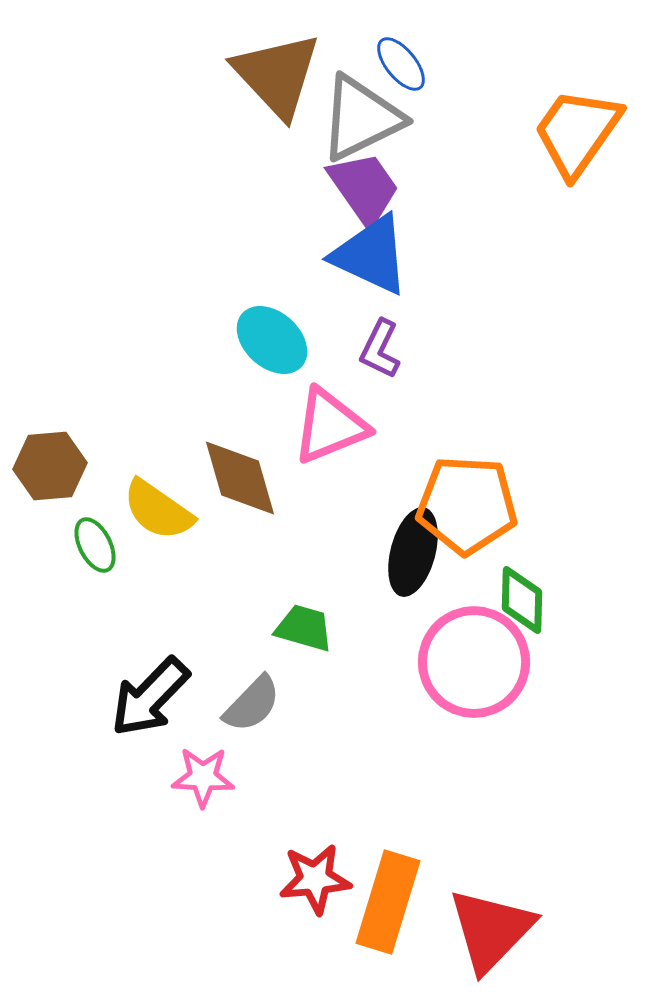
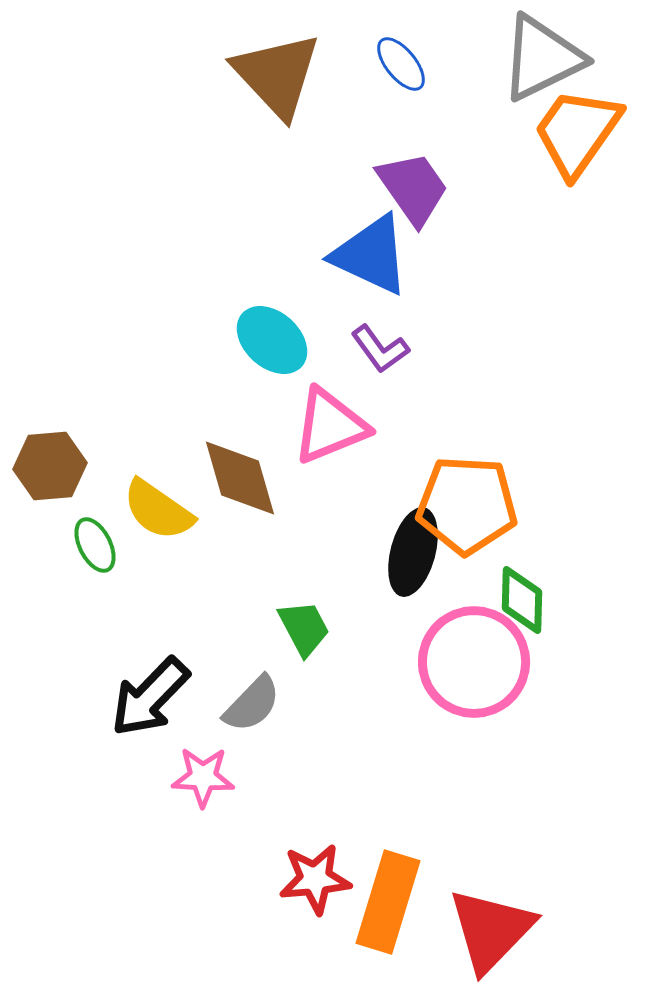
gray triangle: moved 181 px right, 60 px up
purple trapezoid: moved 49 px right
purple L-shape: rotated 62 degrees counterclockwise
green trapezoid: rotated 46 degrees clockwise
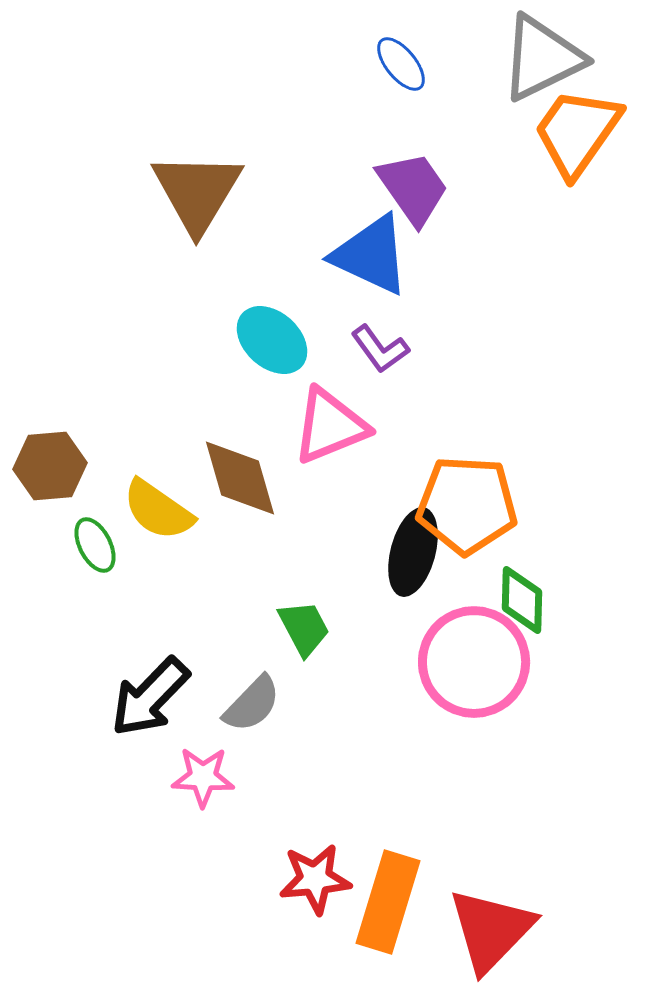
brown triangle: moved 80 px left, 117 px down; rotated 14 degrees clockwise
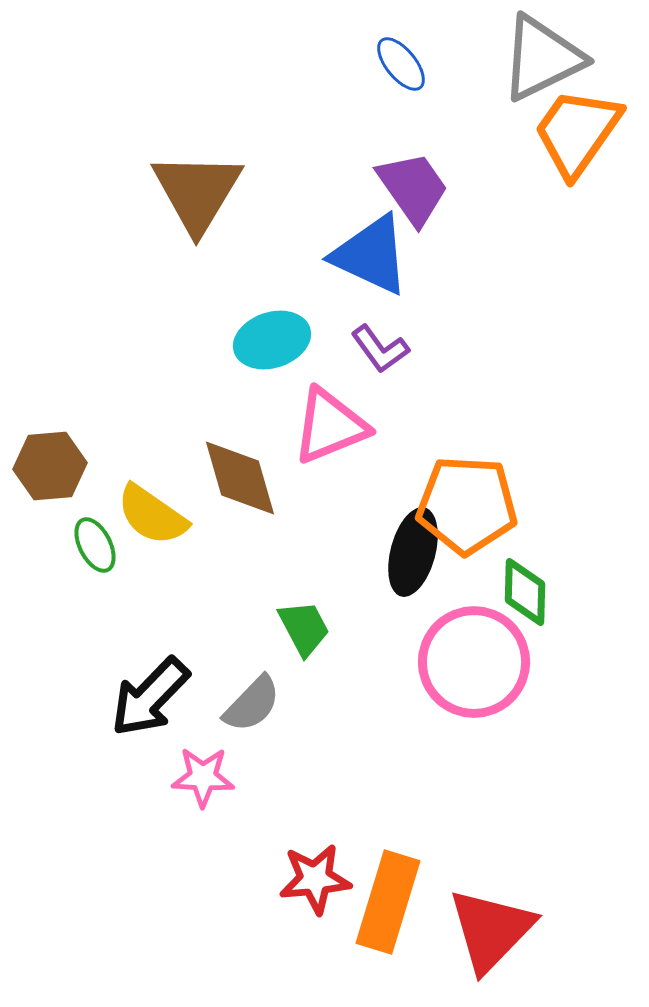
cyan ellipse: rotated 60 degrees counterclockwise
yellow semicircle: moved 6 px left, 5 px down
green diamond: moved 3 px right, 8 px up
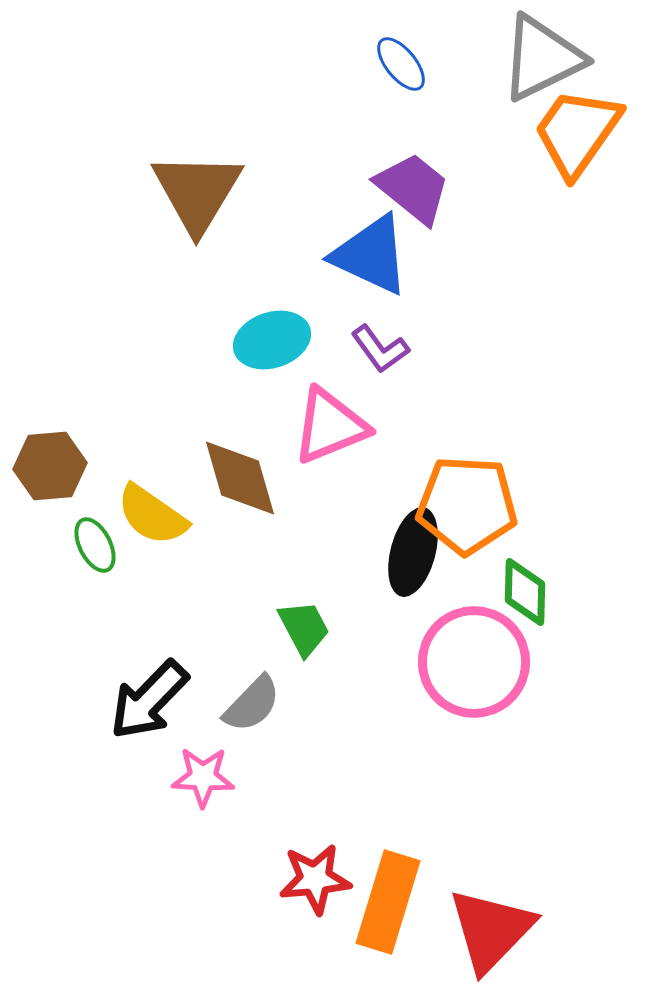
purple trapezoid: rotated 16 degrees counterclockwise
black arrow: moved 1 px left, 3 px down
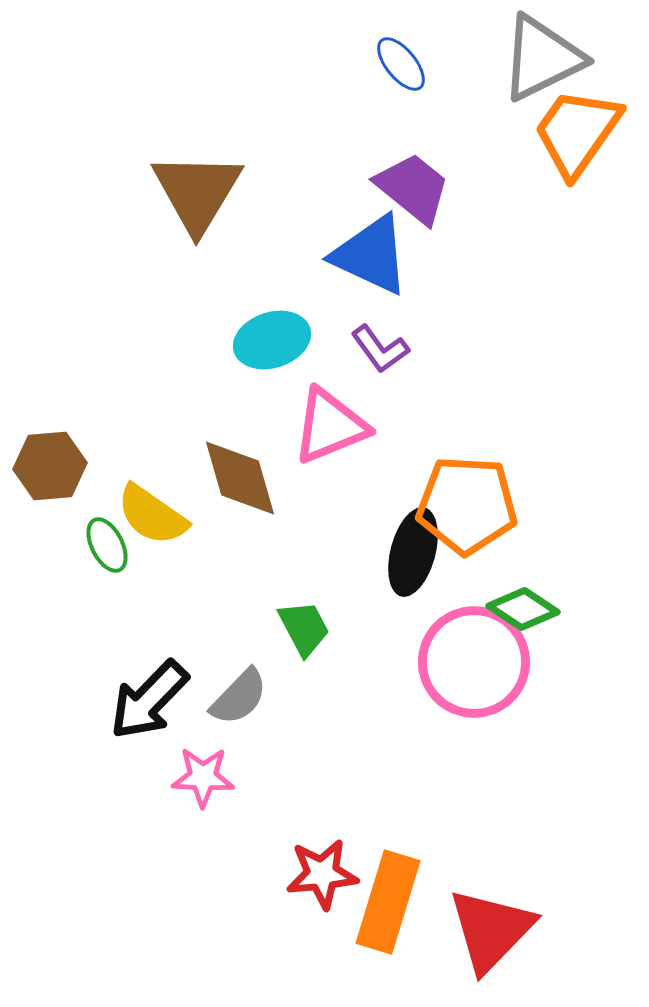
green ellipse: moved 12 px right
green diamond: moved 2 px left, 17 px down; rotated 58 degrees counterclockwise
gray semicircle: moved 13 px left, 7 px up
red star: moved 7 px right, 5 px up
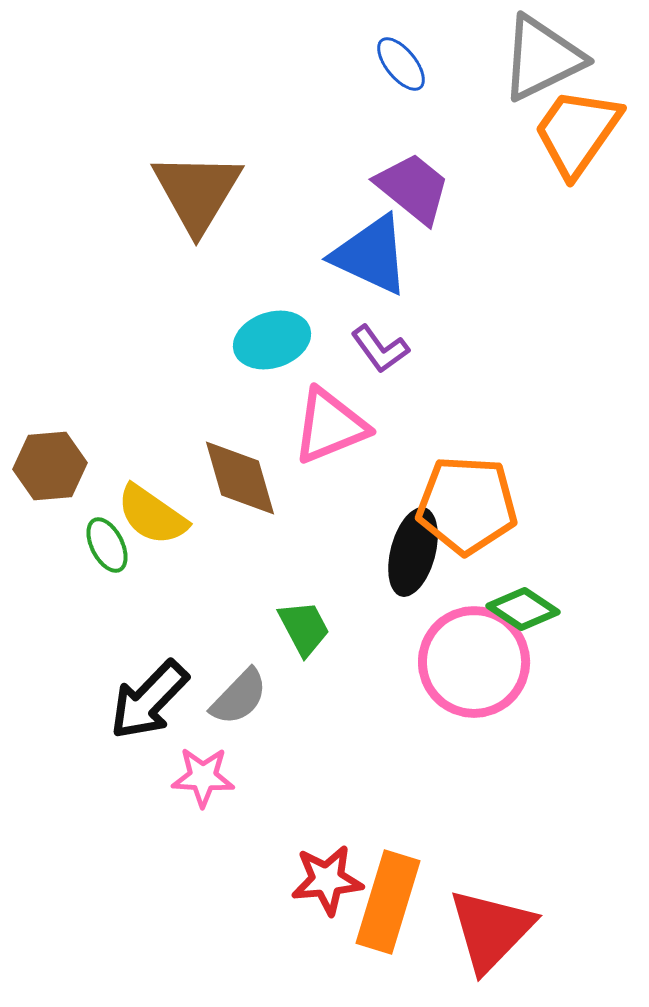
red star: moved 5 px right, 6 px down
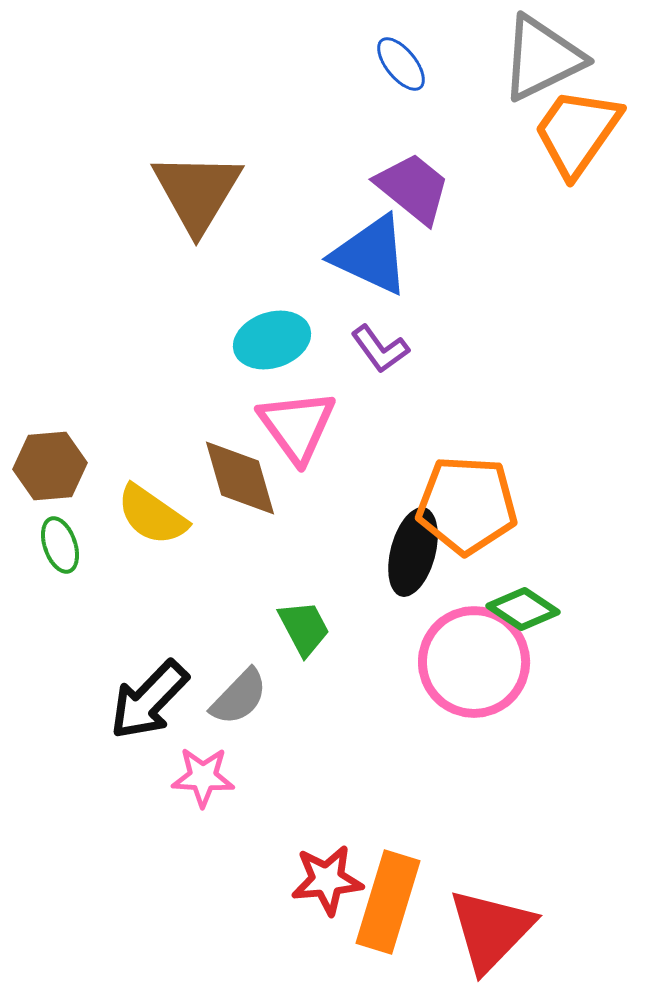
pink triangle: moved 33 px left; rotated 44 degrees counterclockwise
green ellipse: moved 47 px left; rotated 8 degrees clockwise
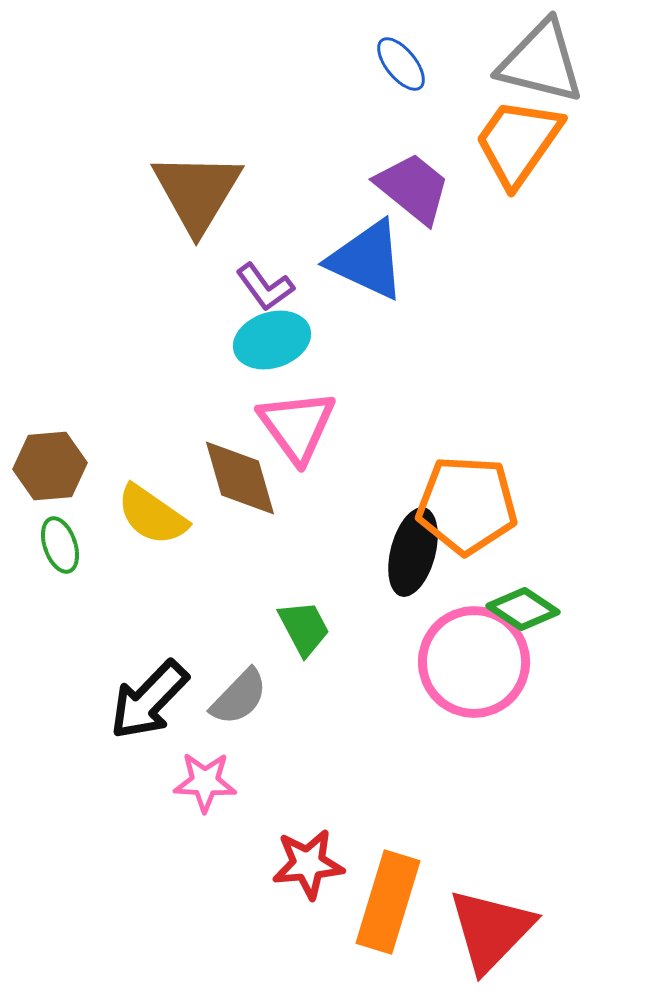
gray triangle: moved 1 px left, 4 px down; rotated 40 degrees clockwise
orange trapezoid: moved 59 px left, 10 px down
blue triangle: moved 4 px left, 5 px down
purple L-shape: moved 115 px left, 62 px up
pink star: moved 2 px right, 5 px down
red star: moved 19 px left, 16 px up
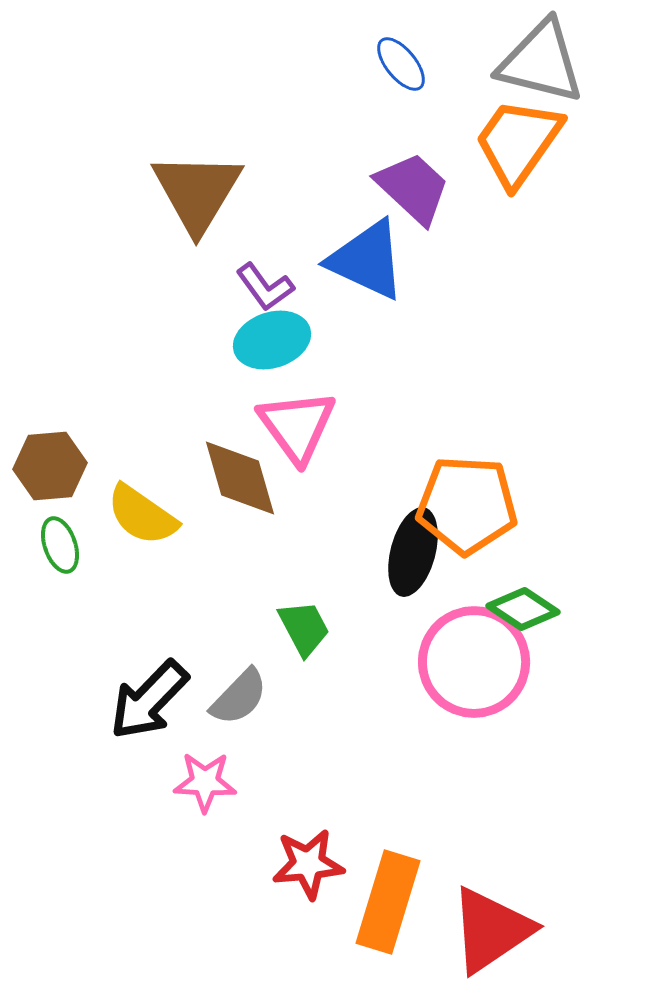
purple trapezoid: rotated 4 degrees clockwise
yellow semicircle: moved 10 px left
red triangle: rotated 12 degrees clockwise
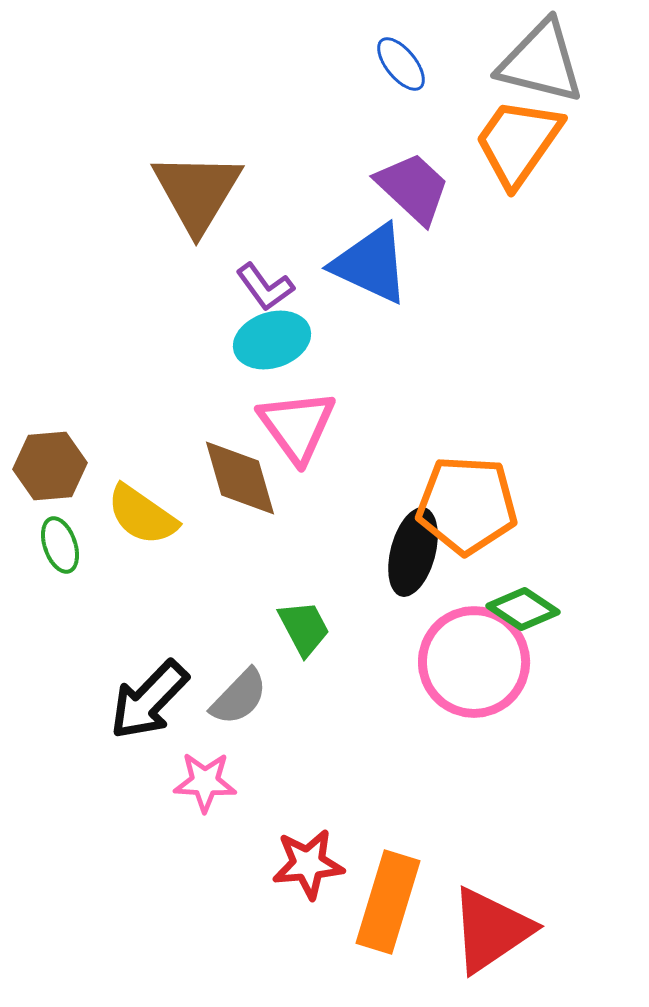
blue triangle: moved 4 px right, 4 px down
